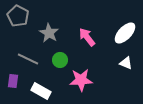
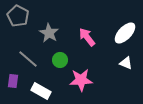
gray line: rotated 15 degrees clockwise
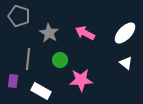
gray pentagon: moved 1 px right; rotated 10 degrees counterclockwise
pink arrow: moved 2 px left, 4 px up; rotated 24 degrees counterclockwise
gray line: rotated 55 degrees clockwise
white triangle: rotated 16 degrees clockwise
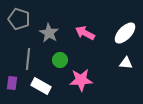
gray pentagon: moved 3 px down
white triangle: rotated 32 degrees counterclockwise
purple rectangle: moved 1 px left, 2 px down
white rectangle: moved 5 px up
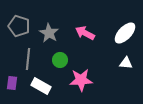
gray pentagon: moved 7 px down
